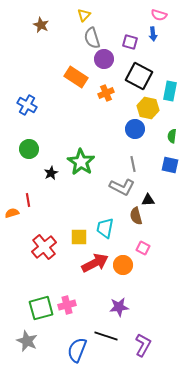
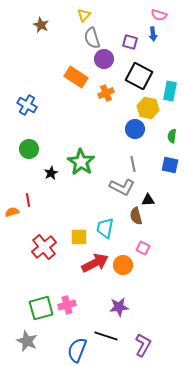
orange semicircle: moved 1 px up
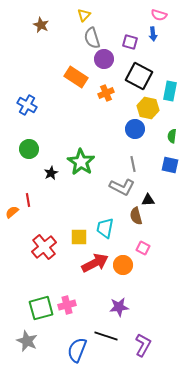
orange semicircle: rotated 24 degrees counterclockwise
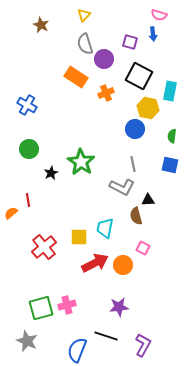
gray semicircle: moved 7 px left, 6 px down
orange semicircle: moved 1 px left, 1 px down
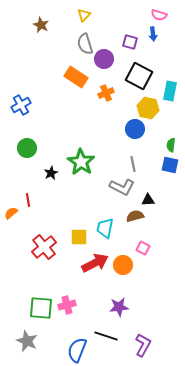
blue cross: moved 6 px left; rotated 30 degrees clockwise
green semicircle: moved 1 px left, 9 px down
green circle: moved 2 px left, 1 px up
brown semicircle: moved 1 px left; rotated 90 degrees clockwise
green square: rotated 20 degrees clockwise
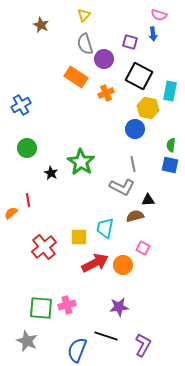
black star: rotated 16 degrees counterclockwise
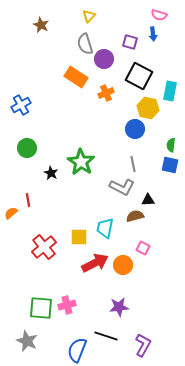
yellow triangle: moved 5 px right, 1 px down
